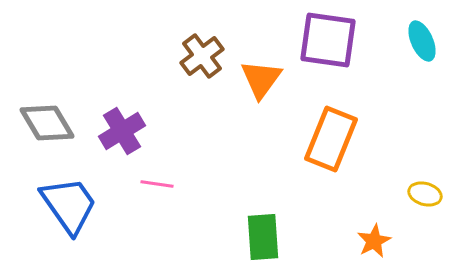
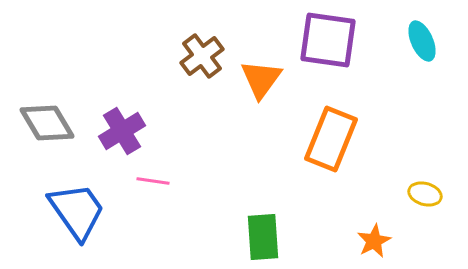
pink line: moved 4 px left, 3 px up
blue trapezoid: moved 8 px right, 6 px down
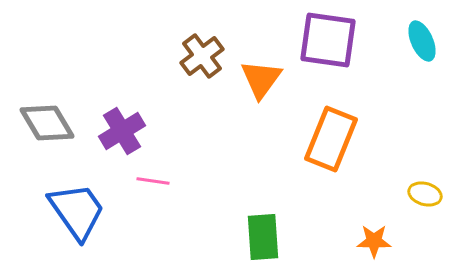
orange star: rotated 28 degrees clockwise
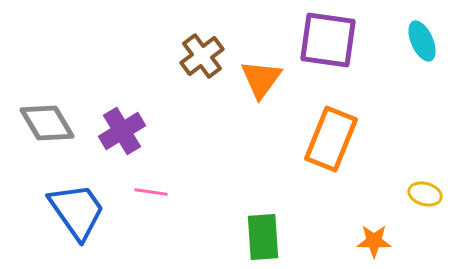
pink line: moved 2 px left, 11 px down
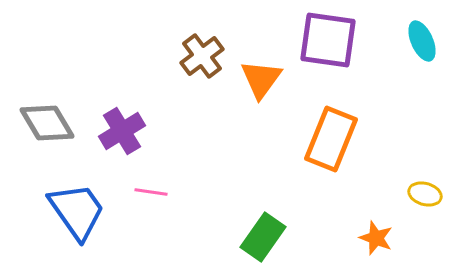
green rectangle: rotated 39 degrees clockwise
orange star: moved 2 px right, 3 px up; rotated 20 degrees clockwise
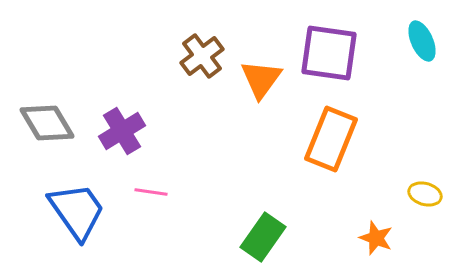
purple square: moved 1 px right, 13 px down
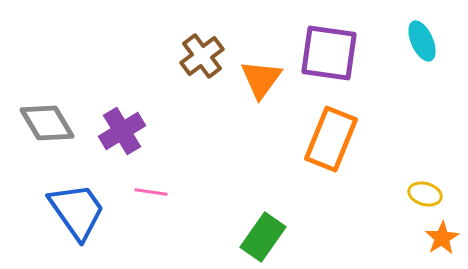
orange star: moved 66 px right; rotated 20 degrees clockwise
